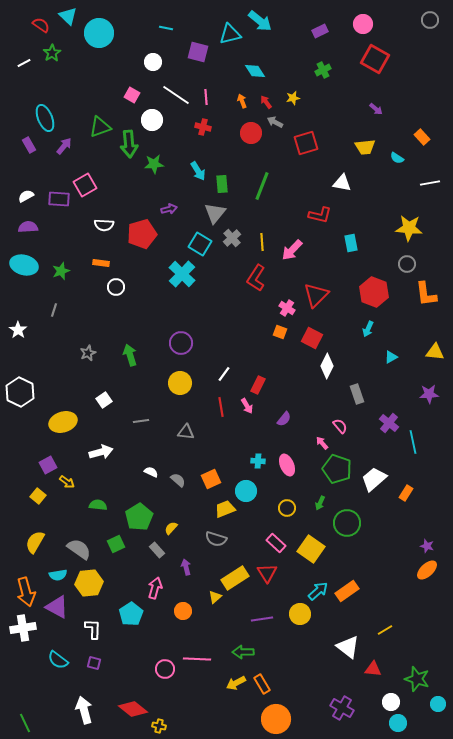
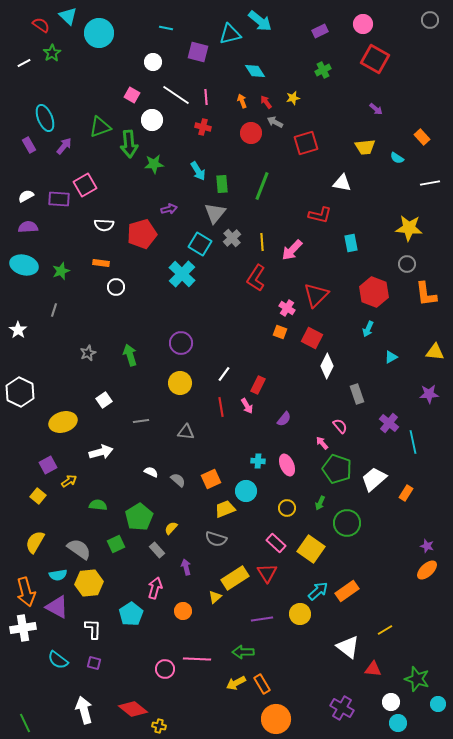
yellow arrow at (67, 482): moved 2 px right, 1 px up; rotated 70 degrees counterclockwise
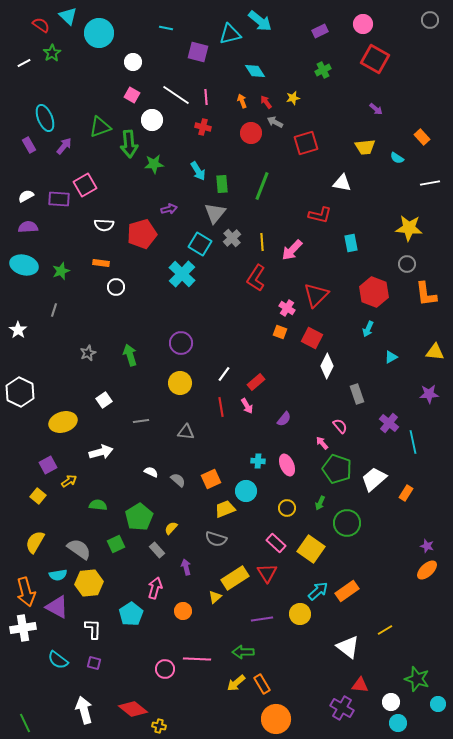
white circle at (153, 62): moved 20 px left
red rectangle at (258, 385): moved 2 px left, 3 px up; rotated 24 degrees clockwise
red triangle at (373, 669): moved 13 px left, 16 px down
yellow arrow at (236, 683): rotated 12 degrees counterclockwise
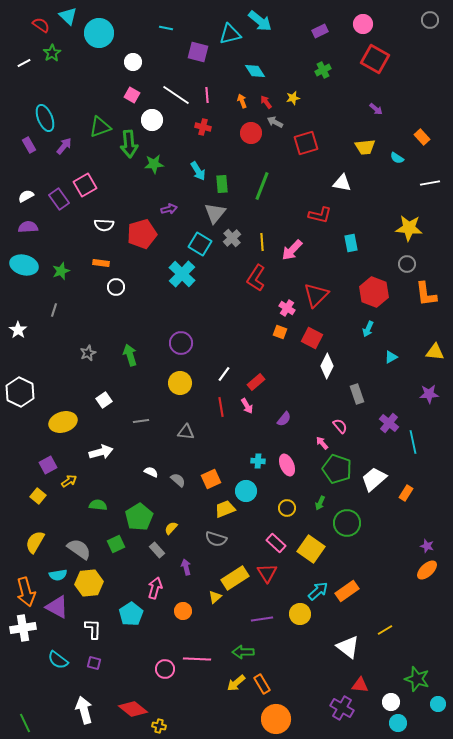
pink line at (206, 97): moved 1 px right, 2 px up
purple rectangle at (59, 199): rotated 50 degrees clockwise
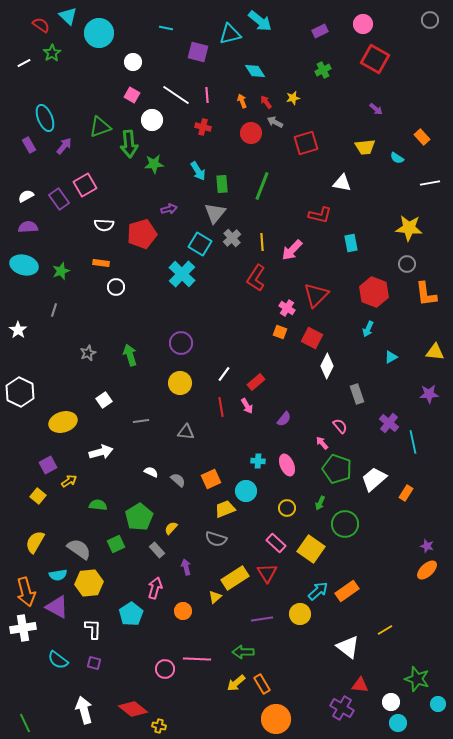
green circle at (347, 523): moved 2 px left, 1 px down
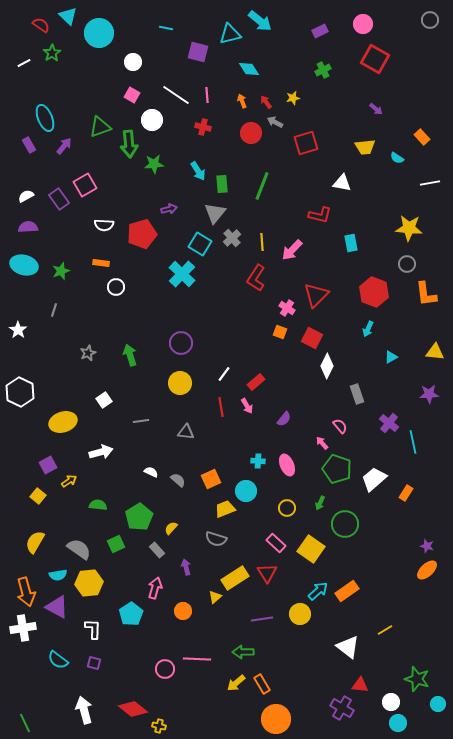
cyan diamond at (255, 71): moved 6 px left, 2 px up
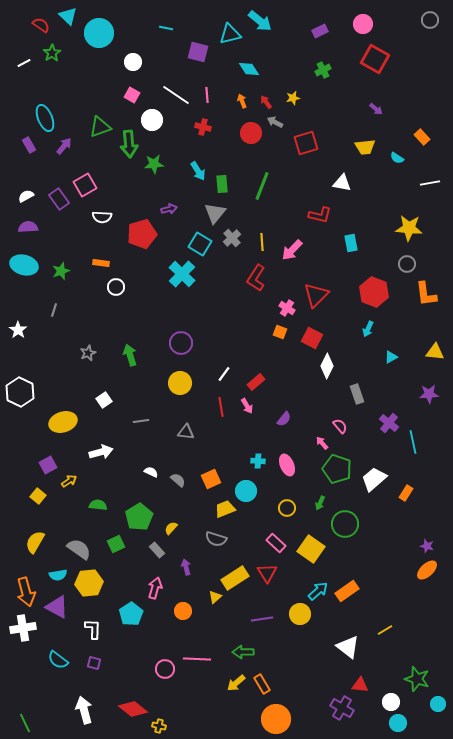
white semicircle at (104, 225): moved 2 px left, 8 px up
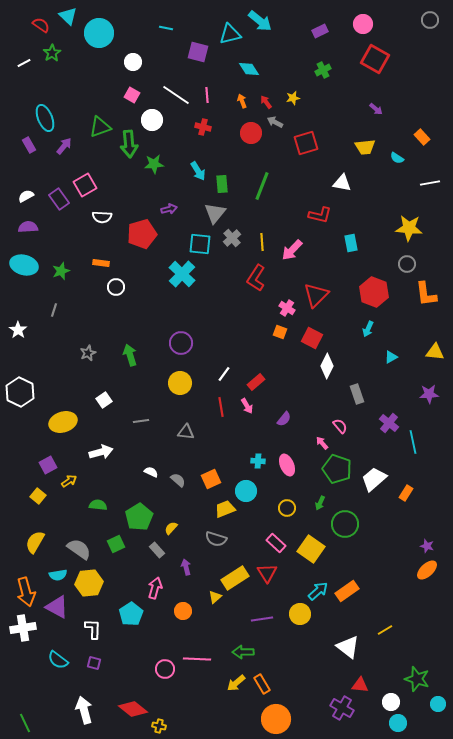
cyan square at (200, 244): rotated 25 degrees counterclockwise
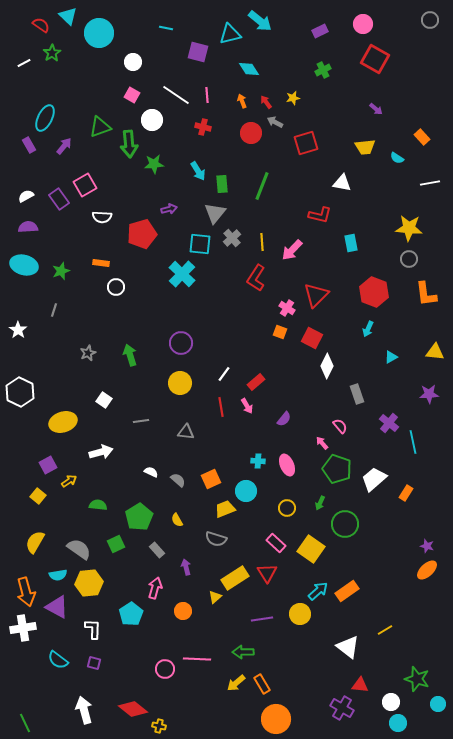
cyan ellipse at (45, 118): rotated 48 degrees clockwise
gray circle at (407, 264): moved 2 px right, 5 px up
white square at (104, 400): rotated 21 degrees counterclockwise
yellow semicircle at (171, 528): moved 6 px right, 8 px up; rotated 72 degrees counterclockwise
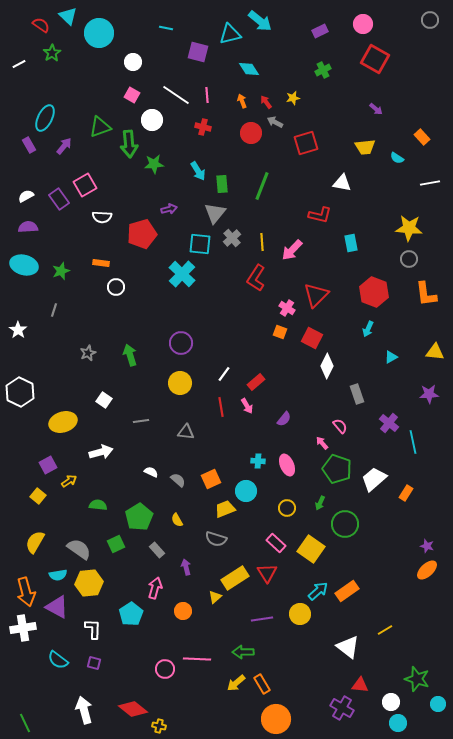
white line at (24, 63): moved 5 px left, 1 px down
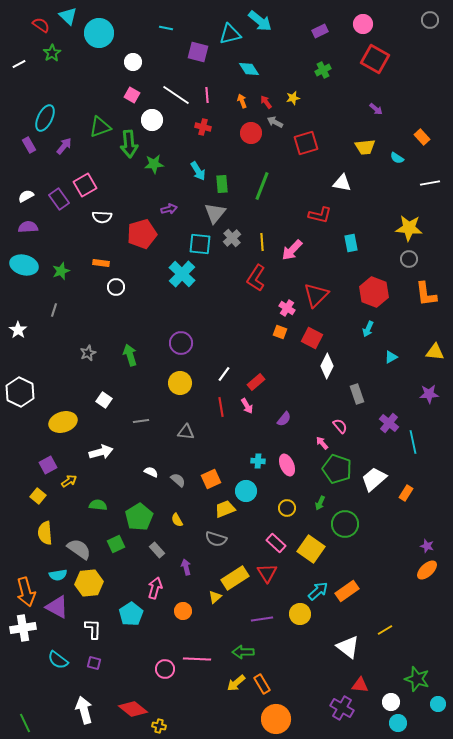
yellow semicircle at (35, 542): moved 10 px right, 9 px up; rotated 35 degrees counterclockwise
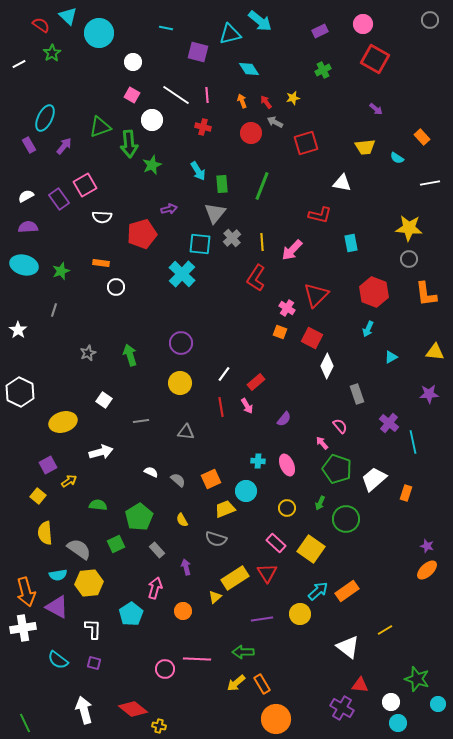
green star at (154, 164): moved 2 px left, 1 px down; rotated 18 degrees counterclockwise
orange rectangle at (406, 493): rotated 14 degrees counterclockwise
yellow semicircle at (177, 520): moved 5 px right
green circle at (345, 524): moved 1 px right, 5 px up
